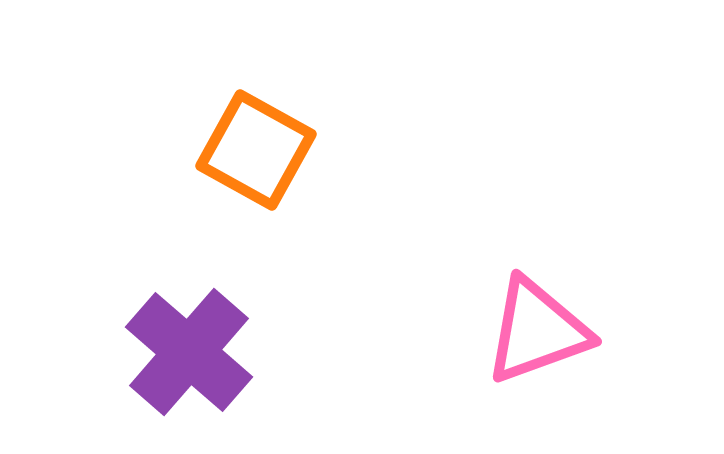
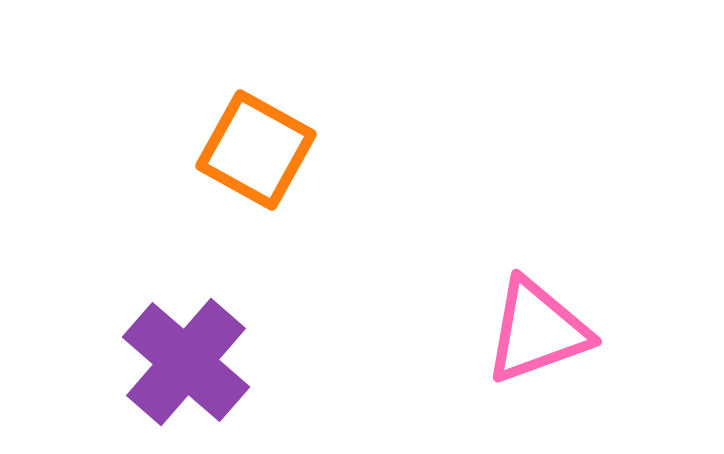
purple cross: moved 3 px left, 10 px down
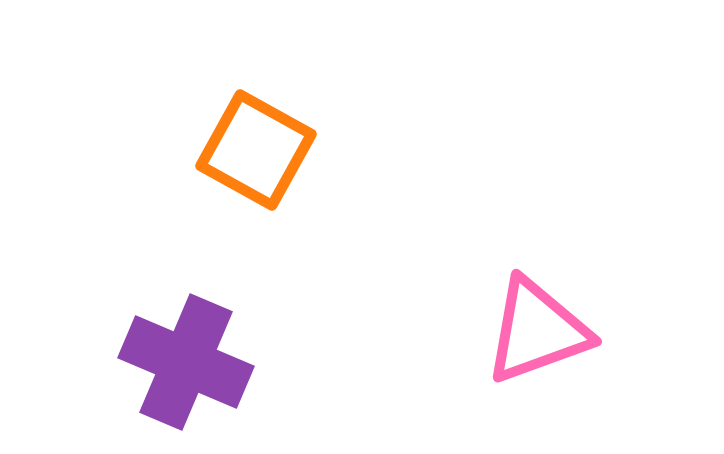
purple cross: rotated 18 degrees counterclockwise
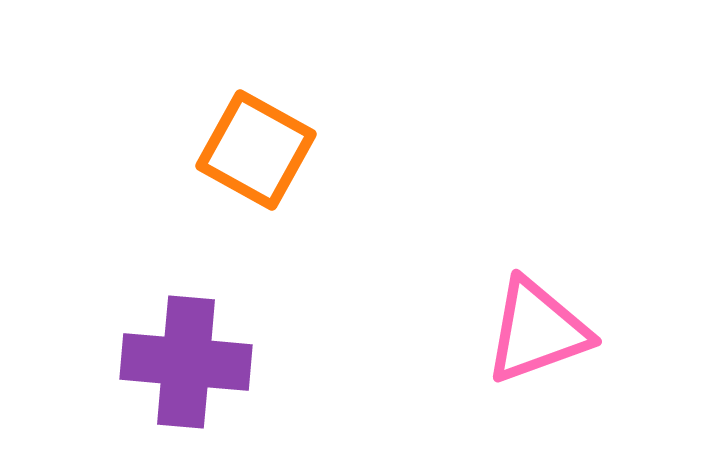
purple cross: rotated 18 degrees counterclockwise
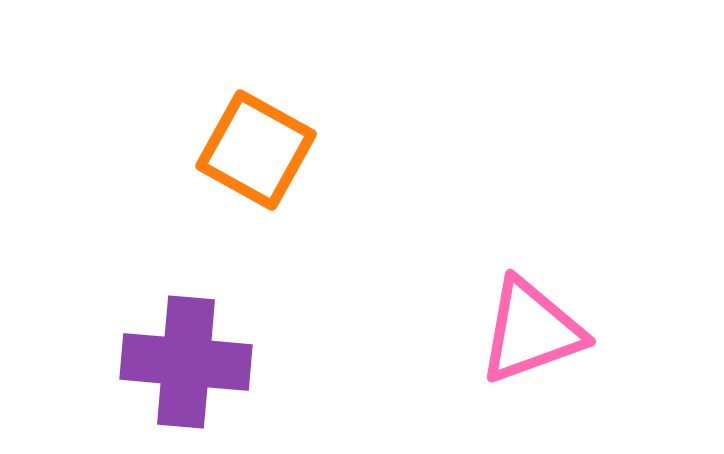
pink triangle: moved 6 px left
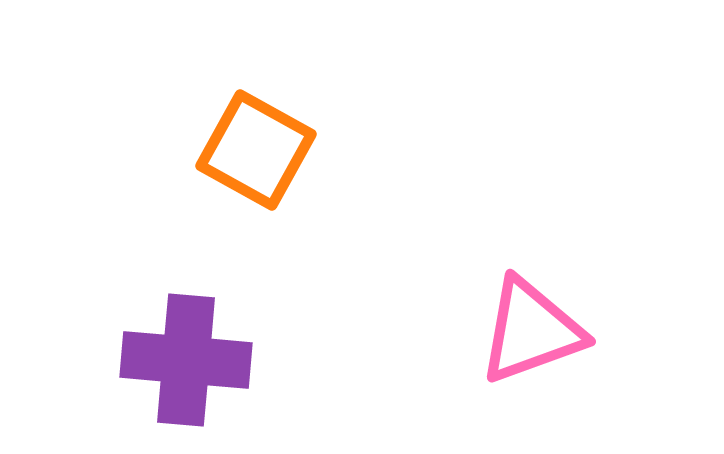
purple cross: moved 2 px up
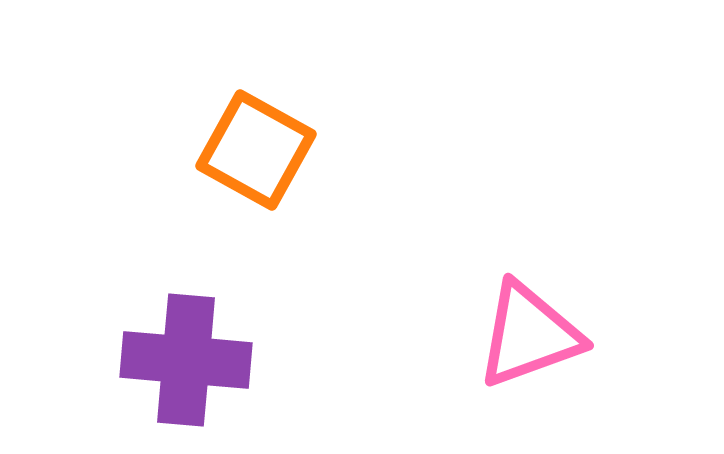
pink triangle: moved 2 px left, 4 px down
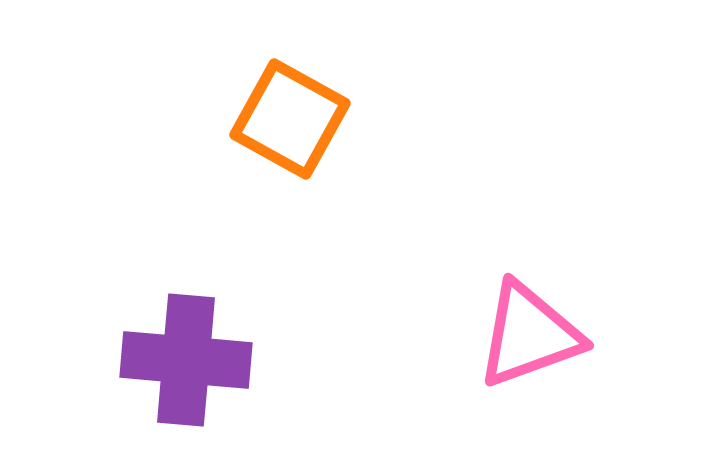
orange square: moved 34 px right, 31 px up
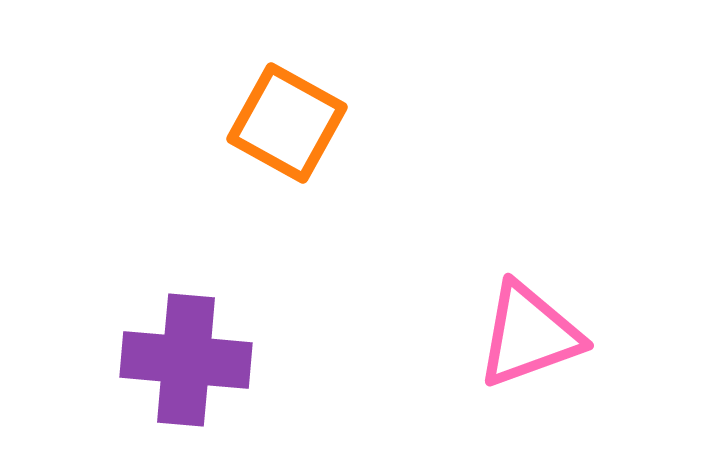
orange square: moved 3 px left, 4 px down
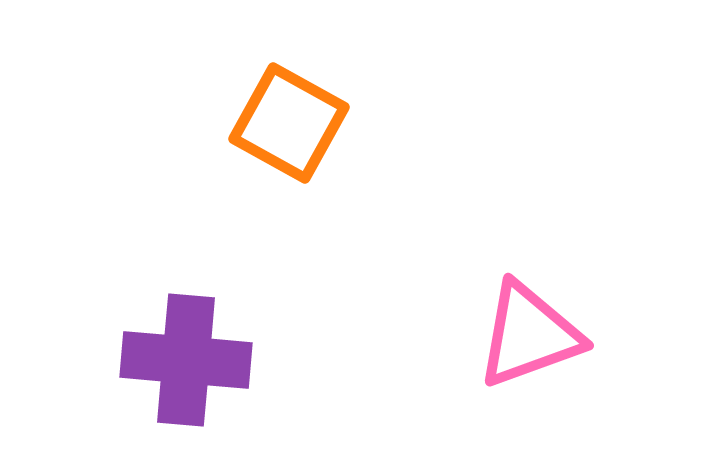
orange square: moved 2 px right
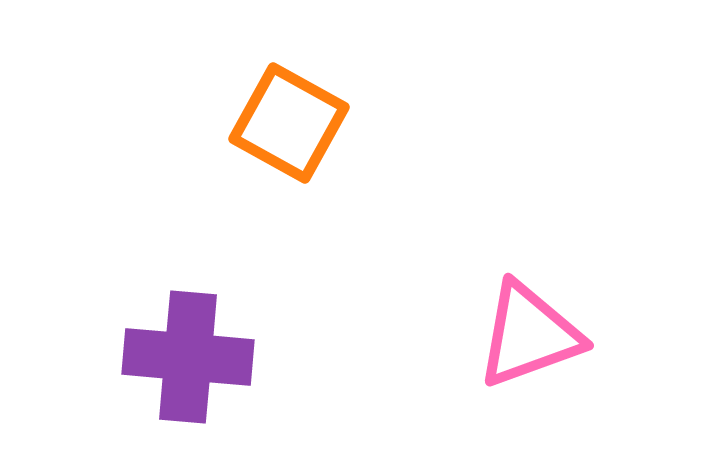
purple cross: moved 2 px right, 3 px up
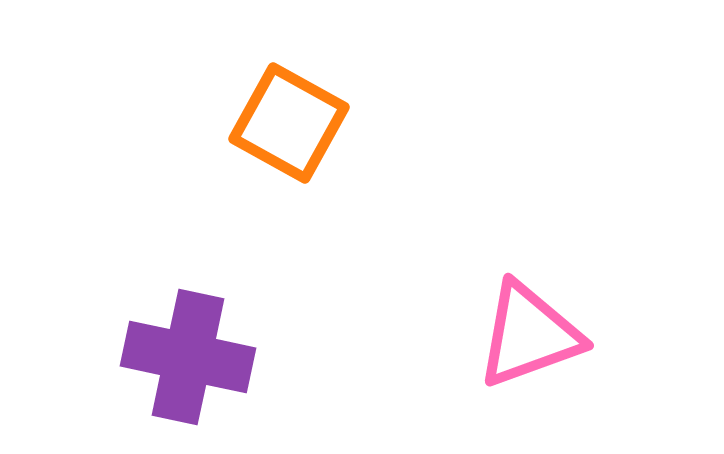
purple cross: rotated 7 degrees clockwise
